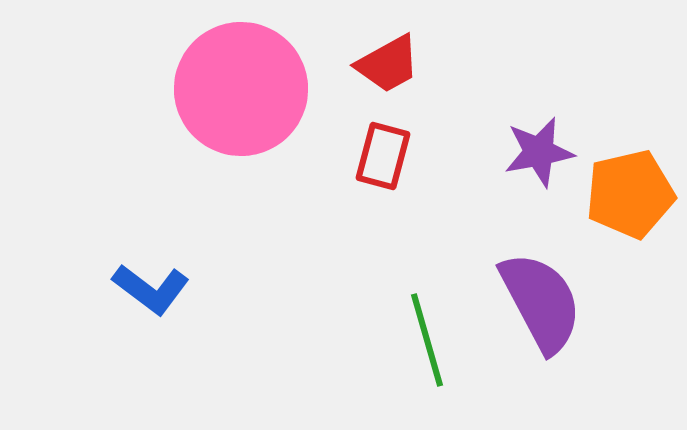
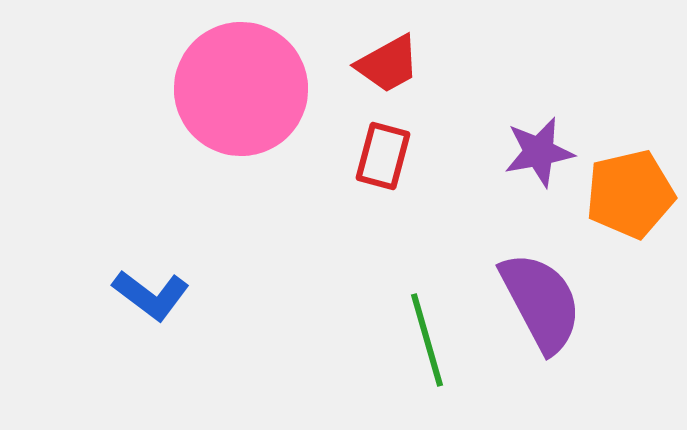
blue L-shape: moved 6 px down
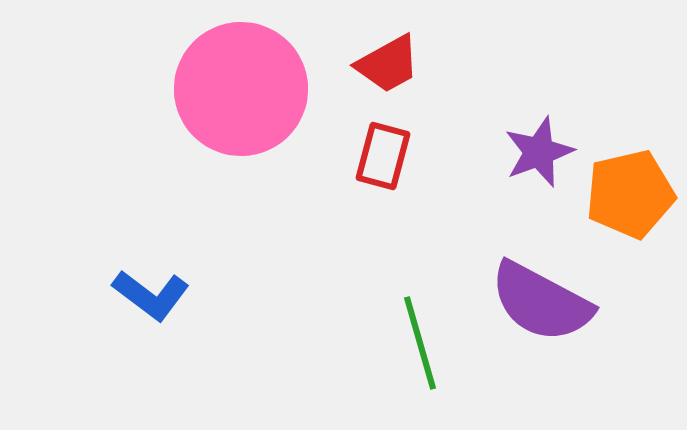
purple star: rotated 10 degrees counterclockwise
purple semicircle: rotated 146 degrees clockwise
green line: moved 7 px left, 3 px down
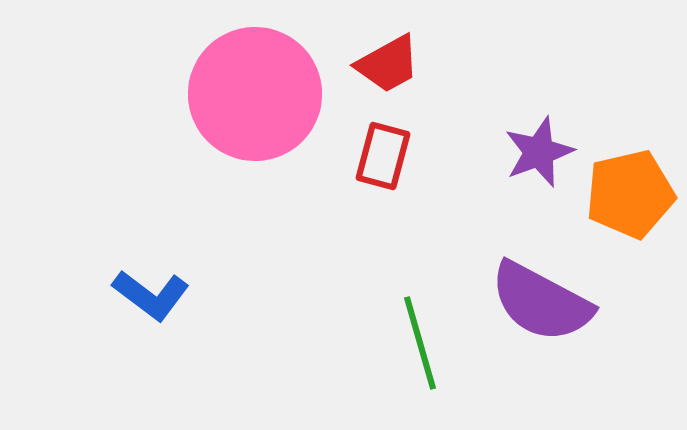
pink circle: moved 14 px right, 5 px down
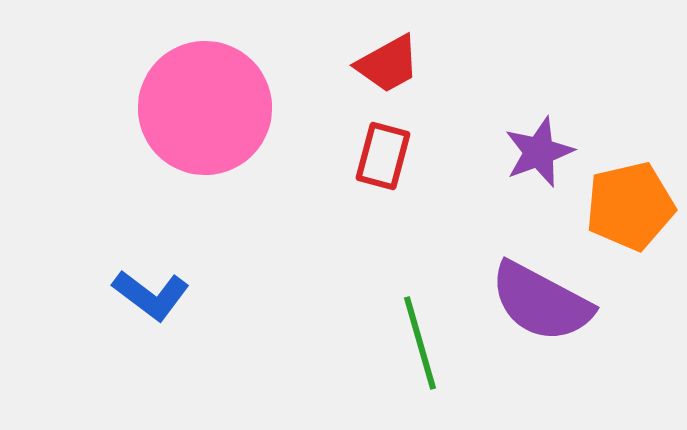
pink circle: moved 50 px left, 14 px down
orange pentagon: moved 12 px down
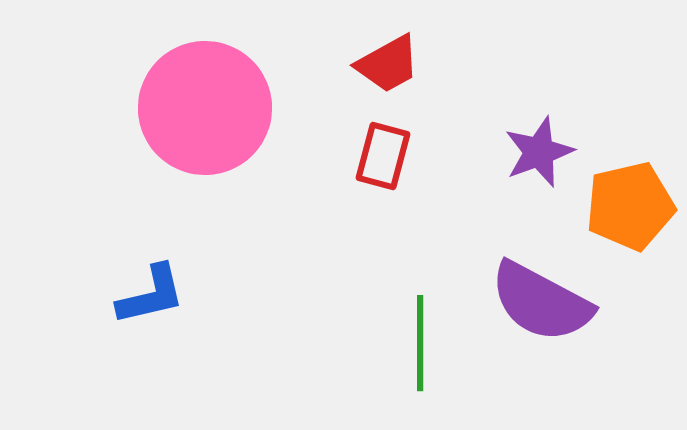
blue L-shape: rotated 50 degrees counterclockwise
green line: rotated 16 degrees clockwise
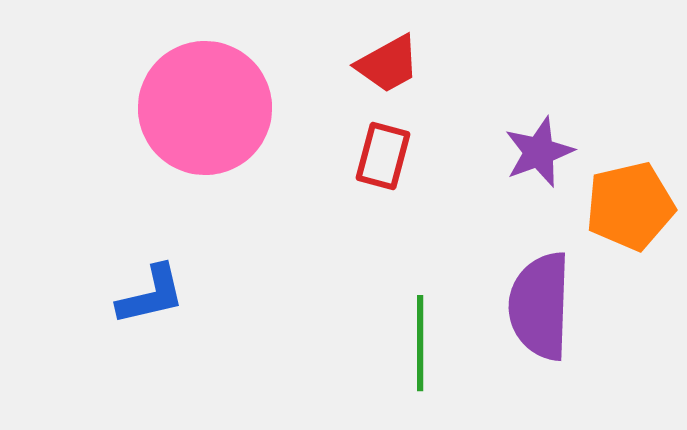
purple semicircle: moved 1 px left, 4 px down; rotated 64 degrees clockwise
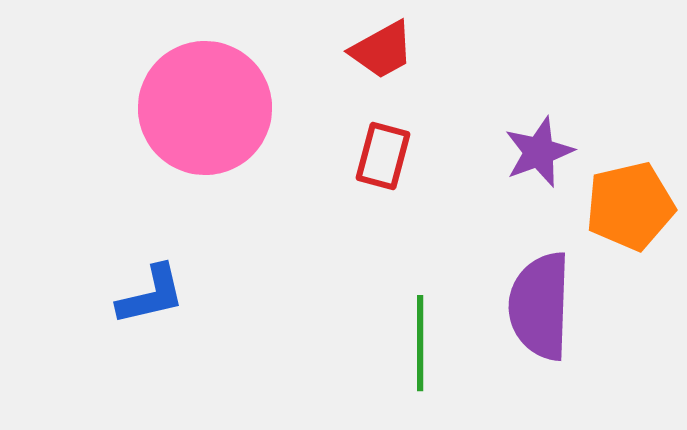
red trapezoid: moved 6 px left, 14 px up
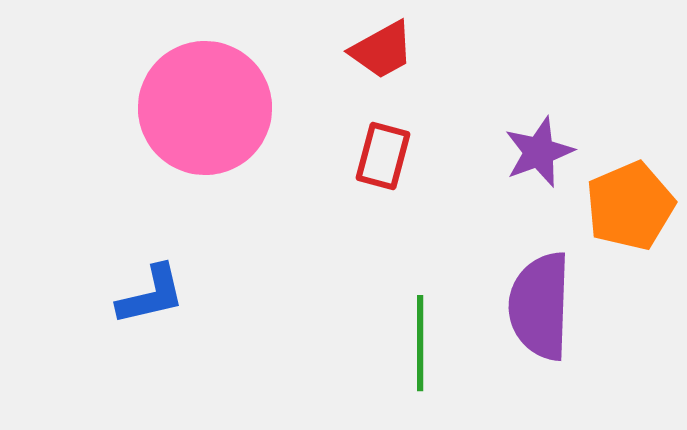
orange pentagon: rotated 10 degrees counterclockwise
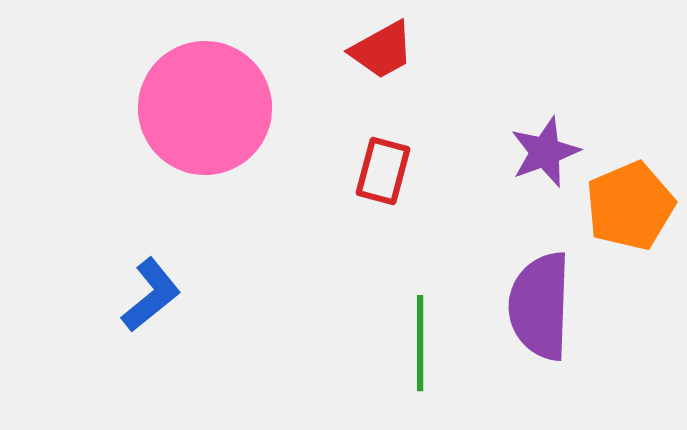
purple star: moved 6 px right
red rectangle: moved 15 px down
blue L-shape: rotated 26 degrees counterclockwise
